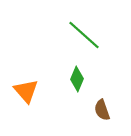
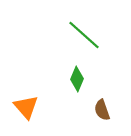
orange triangle: moved 16 px down
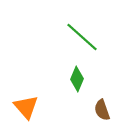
green line: moved 2 px left, 2 px down
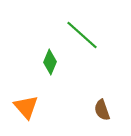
green line: moved 2 px up
green diamond: moved 27 px left, 17 px up
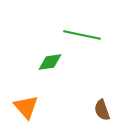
green line: rotated 30 degrees counterclockwise
green diamond: rotated 60 degrees clockwise
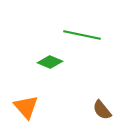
green diamond: rotated 30 degrees clockwise
brown semicircle: rotated 20 degrees counterclockwise
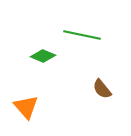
green diamond: moved 7 px left, 6 px up
brown semicircle: moved 21 px up
